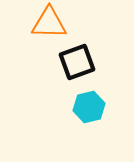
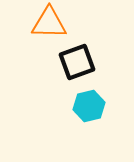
cyan hexagon: moved 1 px up
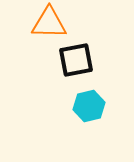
black square: moved 1 px left, 2 px up; rotated 9 degrees clockwise
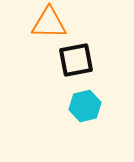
cyan hexagon: moved 4 px left
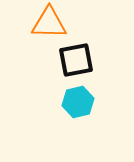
cyan hexagon: moved 7 px left, 4 px up
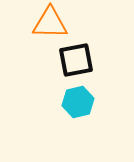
orange triangle: moved 1 px right
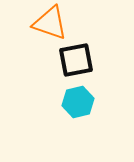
orange triangle: rotated 18 degrees clockwise
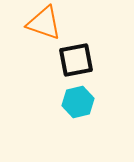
orange triangle: moved 6 px left
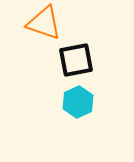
cyan hexagon: rotated 12 degrees counterclockwise
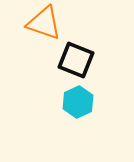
black square: rotated 33 degrees clockwise
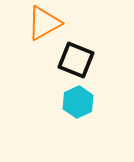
orange triangle: rotated 48 degrees counterclockwise
